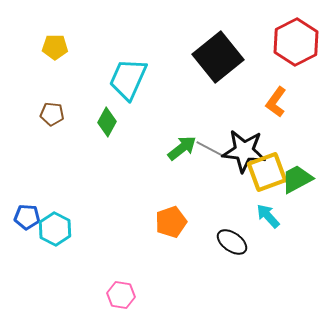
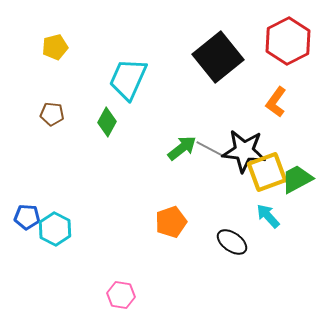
red hexagon: moved 8 px left, 1 px up
yellow pentagon: rotated 15 degrees counterclockwise
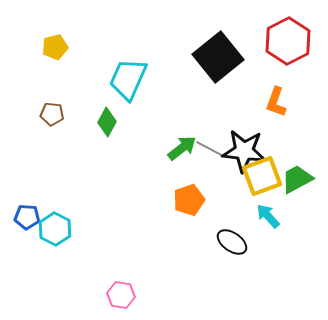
orange L-shape: rotated 16 degrees counterclockwise
yellow square: moved 5 px left, 4 px down
orange pentagon: moved 18 px right, 22 px up
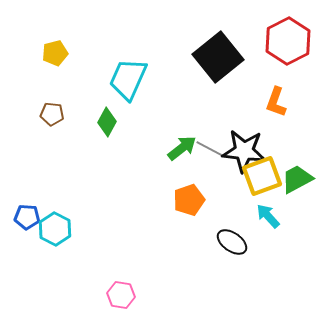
yellow pentagon: moved 6 px down
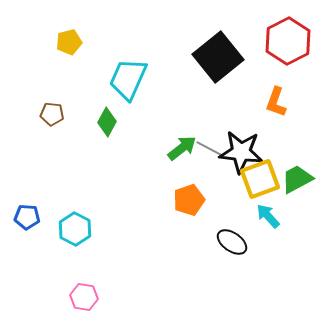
yellow pentagon: moved 14 px right, 11 px up
black star: moved 3 px left, 1 px down
yellow square: moved 2 px left, 3 px down
cyan hexagon: moved 20 px right
pink hexagon: moved 37 px left, 2 px down
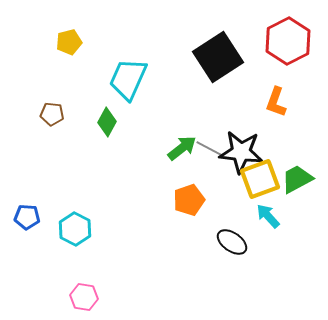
black square: rotated 6 degrees clockwise
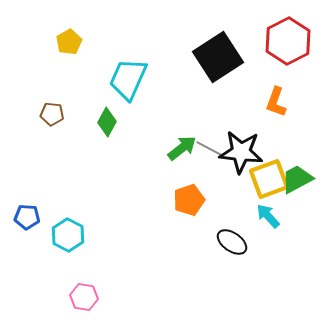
yellow pentagon: rotated 15 degrees counterclockwise
yellow square: moved 9 px right
cyan hexagon: moved 7 px left, 6 px down
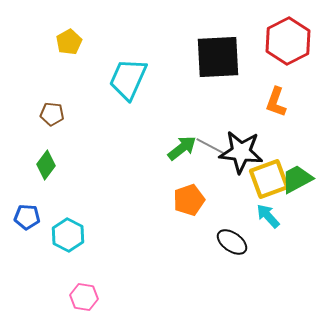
black square: rotated 30 degrees clockwise
green diamond: moved 61 px left, 43 px down; rotated 8 degrees clockwise
gray line: moved 3 px up
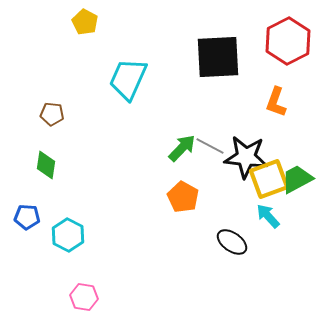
yellow pentagon: moved 16 px right, 20 px up; rotated 15 degrees counterclockwise
green arrow: rotated 8 degrees counterclockwise
black star: moved 5 px right, 5 px down
green diamond: rotated 28 degrees counterclockwise
orange pentagon: moved 6 px left, 3 px up; rotated 24 degrees counterclockwise
